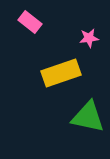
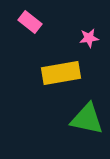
yellow rectangle: rotated 9 degrees clockwise
green triangle: moved 1 px left, 2 px down
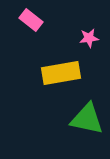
pink rectangle: moved 1 px right, 2 px up
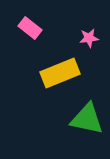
pink rectangle: moved 1 px left, 8 px down
yellow rectangle: moved 1 px left; rotated 12 degrees counterclockwise
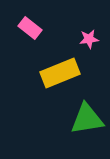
pink star: moved 1 px down
green triangle: rotated 21 degrees counterclockwise
